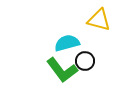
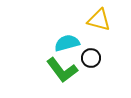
black circle: moved 6 px right, 3 px up
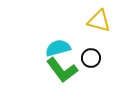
yellow triangle: moved 1 px down
cyan semicircle: moved 9 px left, 5 px down
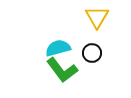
yellow triangle: moved 2 px left, 4 px up; rotated 45 degrees clockwise
black circle: moved 1 px right, 5 px up
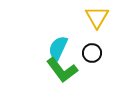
cyan semicircle: rotated 50 degrees counterclockwise
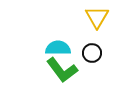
cyan semicircle: rotated 65 degrees clockwise
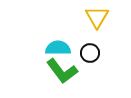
black circle: moved 2 px left
green L-shape: moved 1 px down
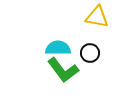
yellow triangle: rotated 50 degrees counterclockwise
green L-shape: moved 1 px right, 1 px up
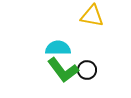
yellow triangle: moved 5 px left, 1 px up
black circle: moved 3 px left, 17 px down
